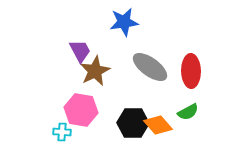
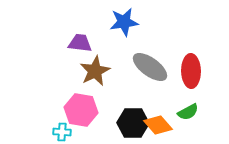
purple trapezoid: moved 8 px up; rotated 55 degrees counterclockwise
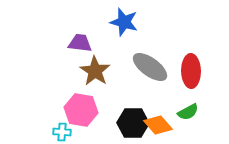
blue star: rotated 24 degrees clockwise
brown star: rotated 12 degrees counterclockwise
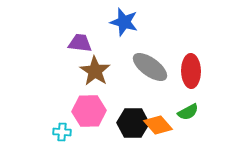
pink hexagon: moved 8 px right, 1 px down; rotated 12 degrees counterclockwise
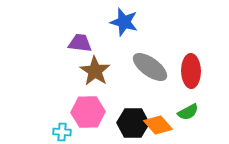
pink hexagon: moved 1 px left, 1 px down
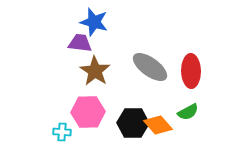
blue star: moved 30 px left
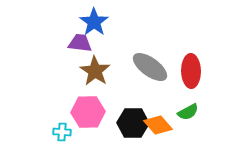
blue star: rotated 20 degrees clockwise
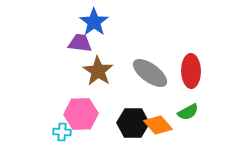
gray ellipse: moved 6 px down
brown star: moved 3 px right
pink hexagon: moved 7 px left, 2 px down
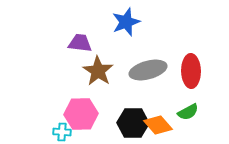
blue star: moved 32 px right; rotated 16 degrees clockwise
gray ellipse: moved 2 px left, 3 px up; rotated 51 degrees counterclockwise
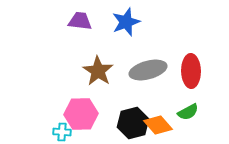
purple trapezoid: moved 22 px up
black hexagon: rotated 16 degrees counterclockwise
